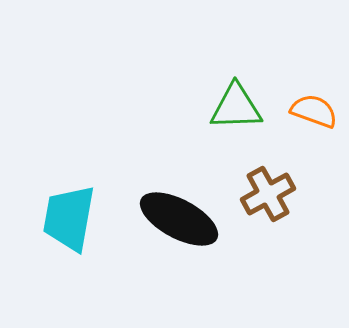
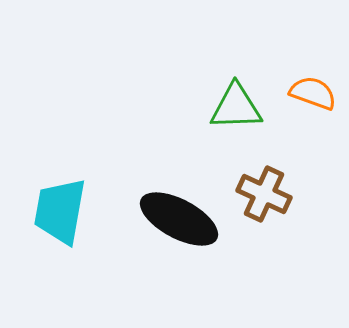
orange semicircle: moved 1 px left, 18 px up
brown cross: moved 4 px left; rotated 36 degrees counterclockwise
cyan trapezoid: moved 9 px left, 7 px up
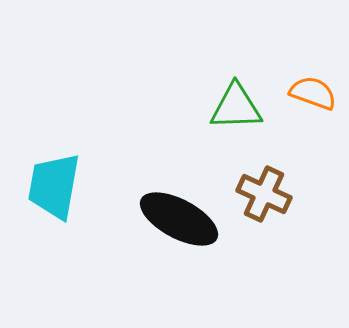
cyan trapezoid: moved 6 px left, 25 px up
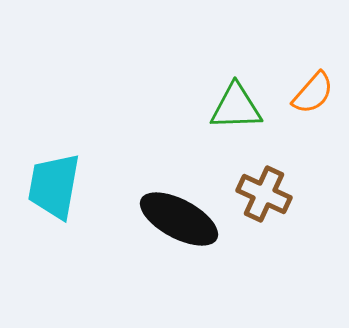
orange semicircle: rotated 111 degrees clockwise
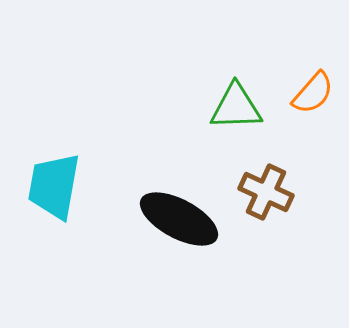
brown cross: moved 2 px right, 2 px up
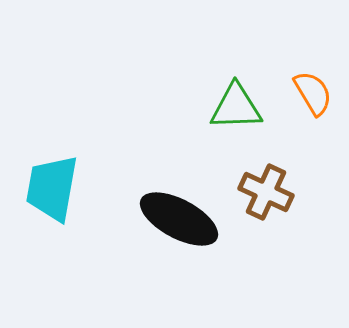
orange semicircle: rotated 72 degrees counterclockwise
cyan trapezoid: moved 2 px left, 2 px down
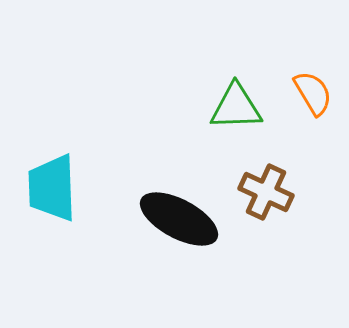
cyan trapezoid: rotated 12 degrees counterclockwise
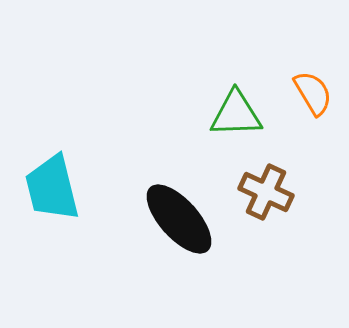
green triangle: moved 7 px down
cyan trapezoid: rotated 12 degrees counterclockwise
black ellipse: rotated 20 degrees clockwise
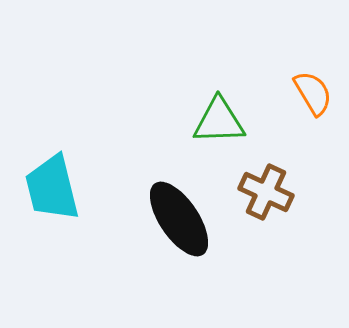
green triangle: moved 17 px left, 7 px down
black ellipse: rotated 8 degrees clockwise
